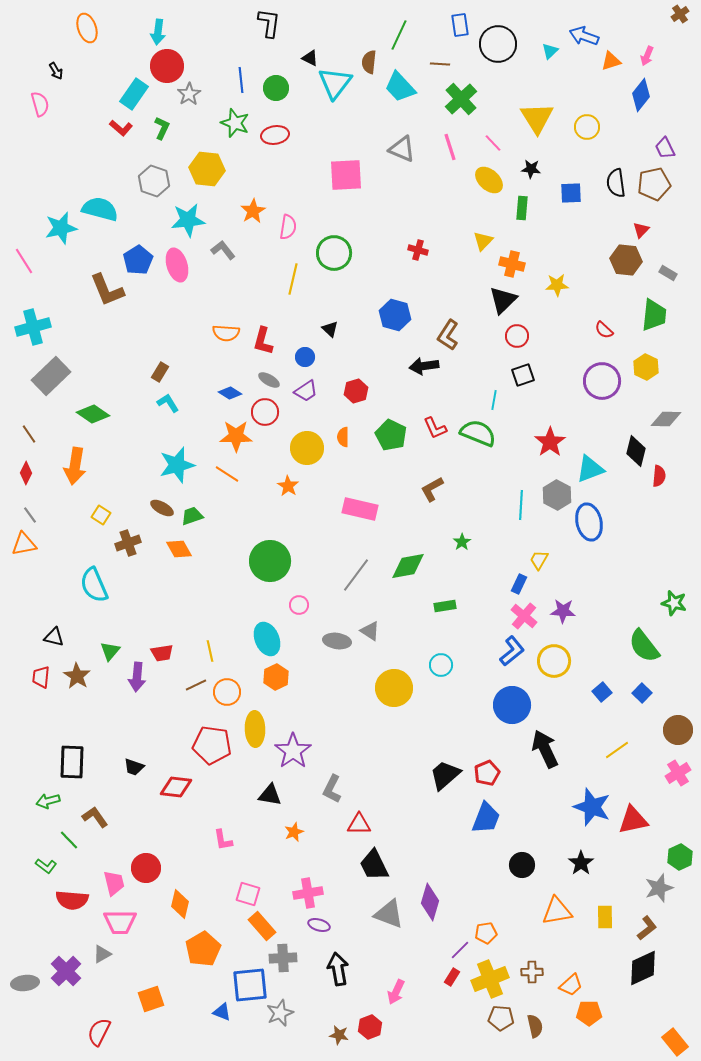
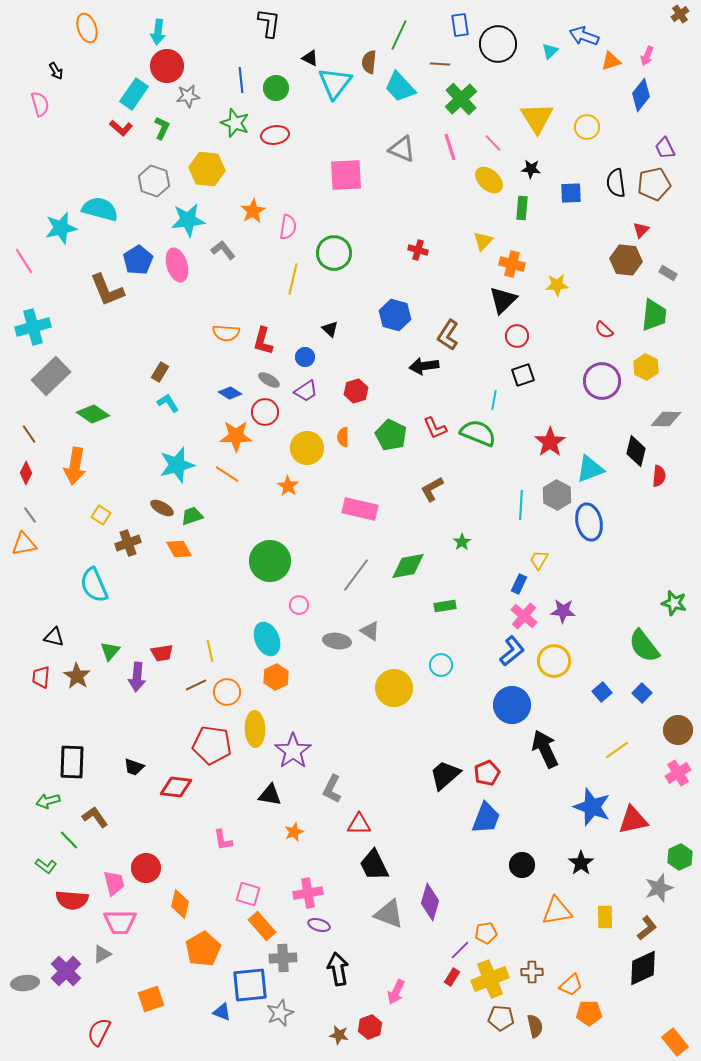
gray star at (189, 94): moved 1 px left, 2 px down; rotated 25 degrees clockwise
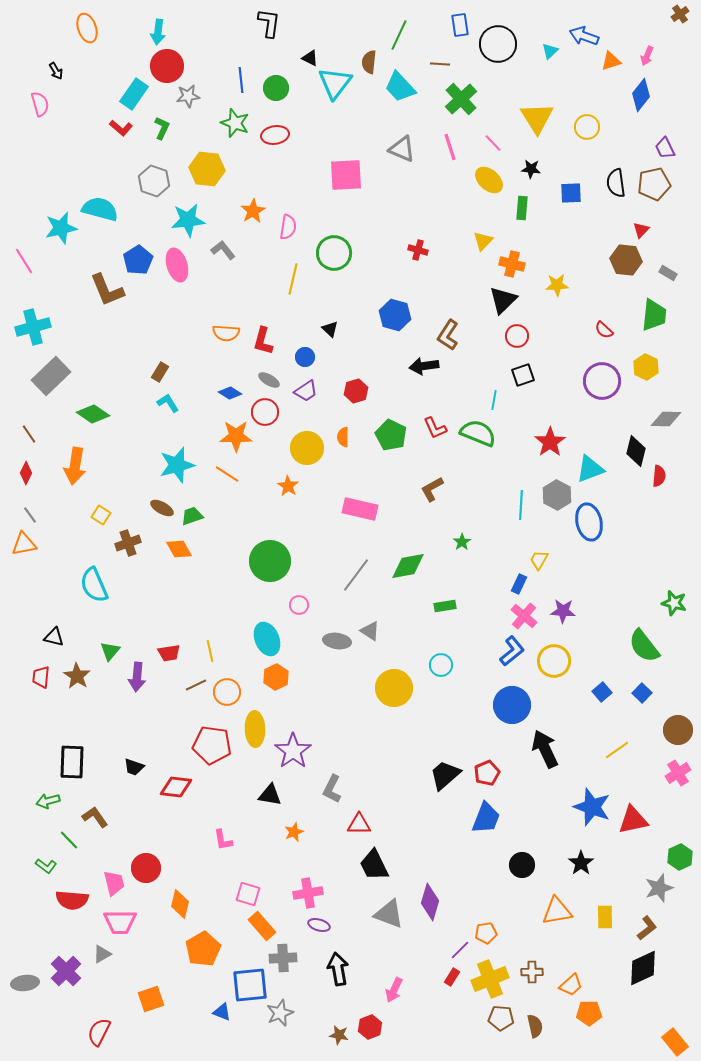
red trapezoid at (162, 653): moved 7 px right
pink arrow at (396, 992): moved 2 px left, 2 px up
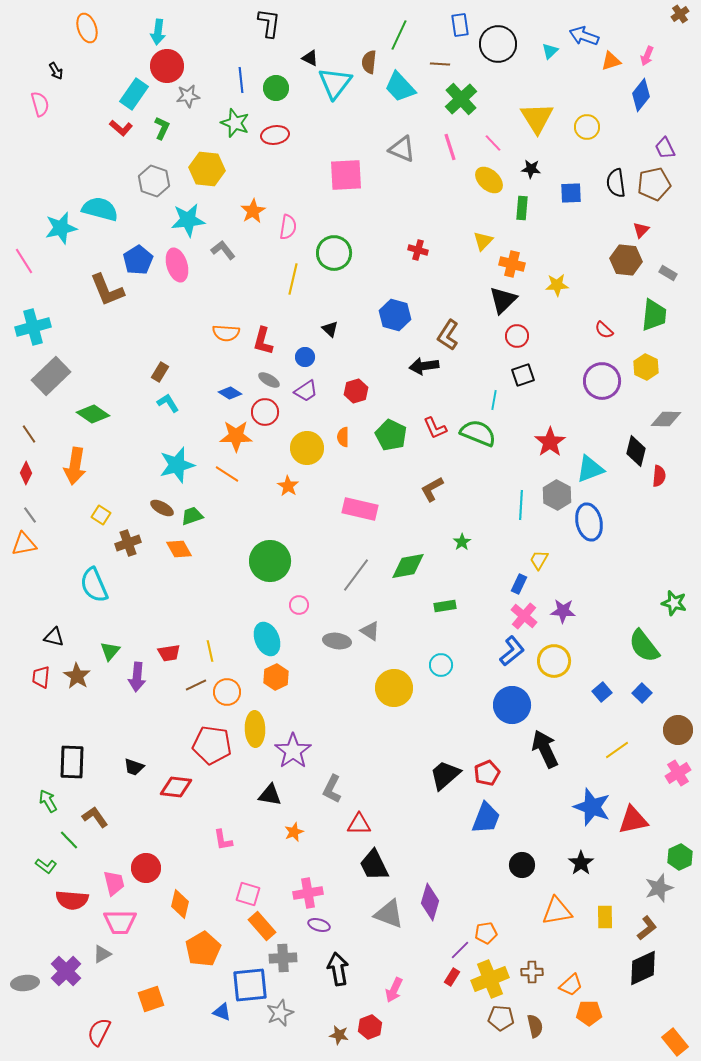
green arrow at (48, 801): rotated 75 degrees clockwise
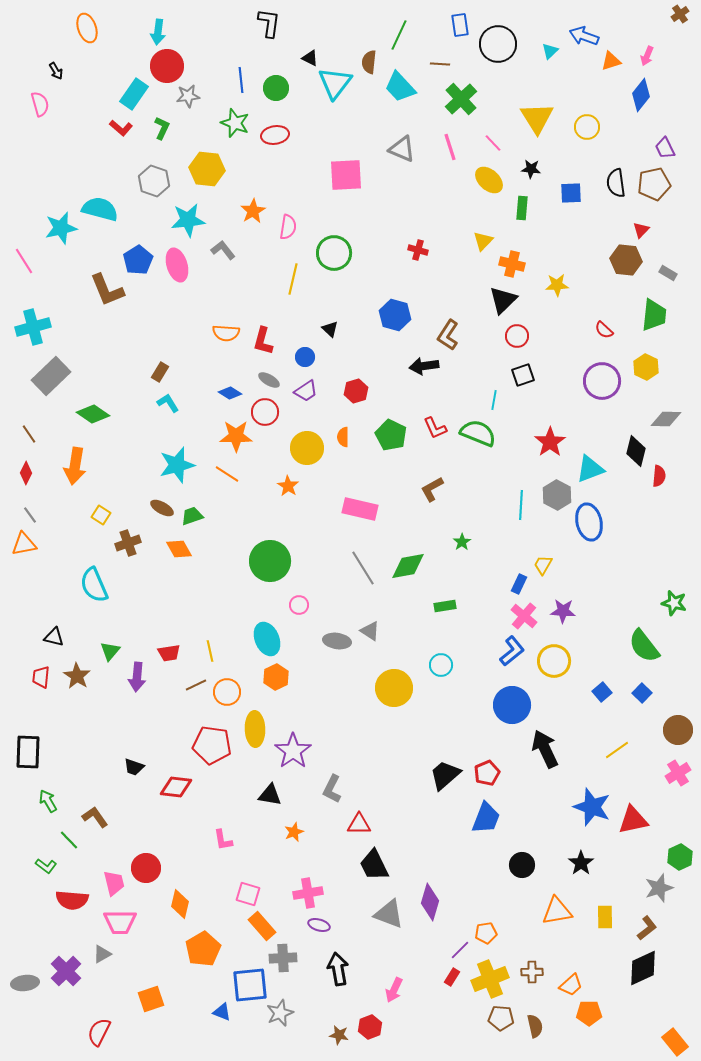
yellow trapezoid at (539, 560): moved 4 px right, 5 px down
gray line at (356, 575): moved 7 px right, 7 px up; rotated 69 degrees counterclockwise
black rectangle at (72, 762): moved 44 px left, 10 px up
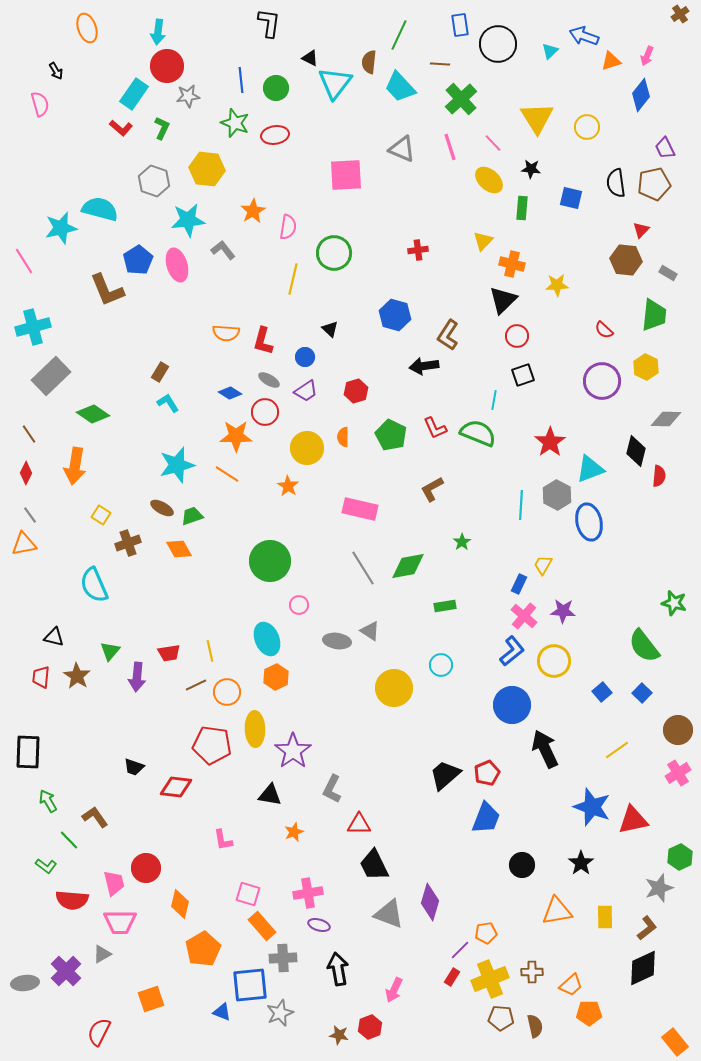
blue square at (571, 193): moved 5 px down; rotated 15 degrees clockwise
red cross at (418, 250): rotated 24 degrees counterclockwise
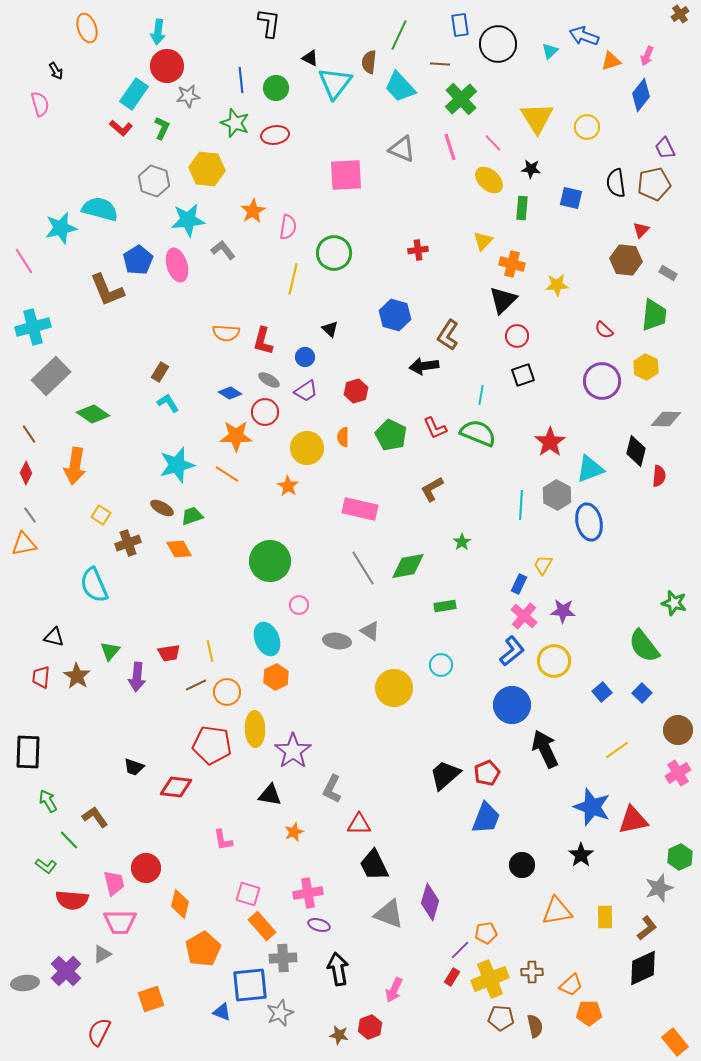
cyan line at (494, 400): moved 13 px left, 5 px up
black star at (581, 863): moved 8 px up
